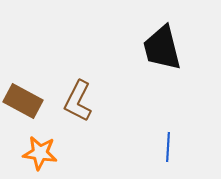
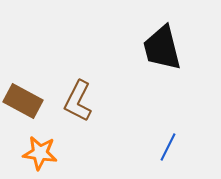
blue line: rotated 24 degrees clockwise
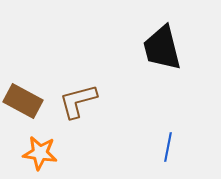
brown L-shape: rotated 48 degrees clockwise
blue line: rotated 16 degrees counterclockwise
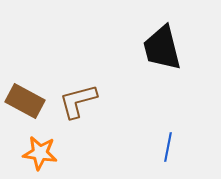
brown rectangle: moved 2 px right
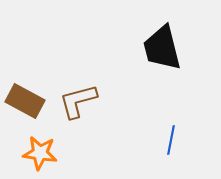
blue line: moved 3 px right, 7 px up
